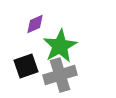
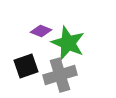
purple diamond: moved 6 px right, 7 px down; rotated 45 degrees clockwise
green star: moved 8 px right, 3 px up; rotated 20 degrees counterclockwise
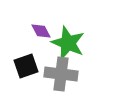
purple diamond: rotated 40 degrees clockwise
gray cross: moved 1 px right, 1 px up; rotated 24 degrees clockwise
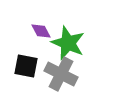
black square: rotated 30 degrees clockwise
gray cross: rotated 20 degrees clockwise
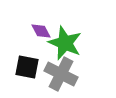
green star: moved 3 px left
black square: moved 1 px right, 1 px down
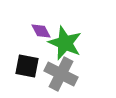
black square: moved 1 px up
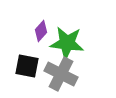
purple diamond: rotated 70 degrees clockwise
green star: moved 2 px right; rotated 16 degrees counterclockwise
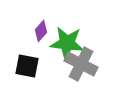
gray cross: moved 20 px right, 10 px up
